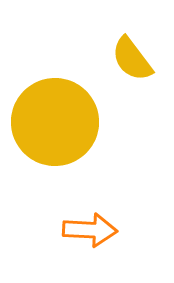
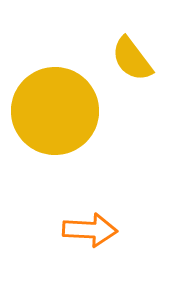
yellow circle: moved 11 px up
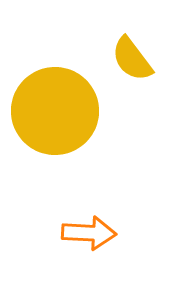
orange arrow: moved 1 px left, 3 px down
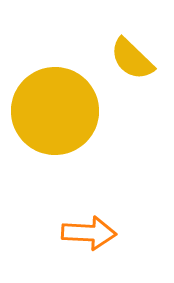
yellow semicircle: rotated 9 degrees counterclockwise
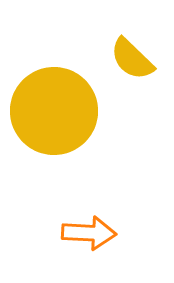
yellow circle: moved 1 px left
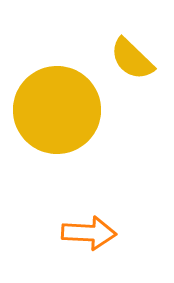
yellow circle: moved 3 px right, 1 px up
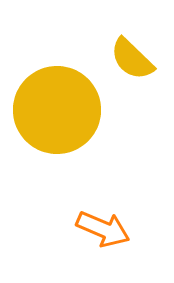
orange arrow: moved 14 px right, 4 px up; rotated 20 degrees clockwise
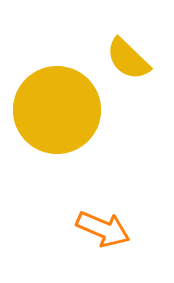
yellow semicircle: moved 4 px left
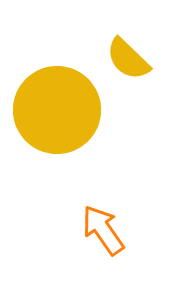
orange arrow: moved 1 px down; rotated 148 degrees counterclockwise
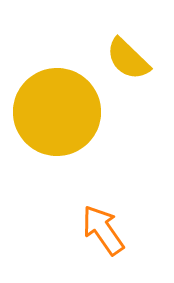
yellow circle: moved 2 px down
